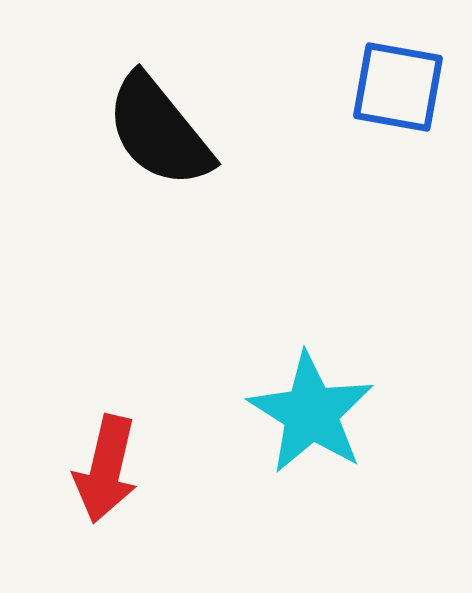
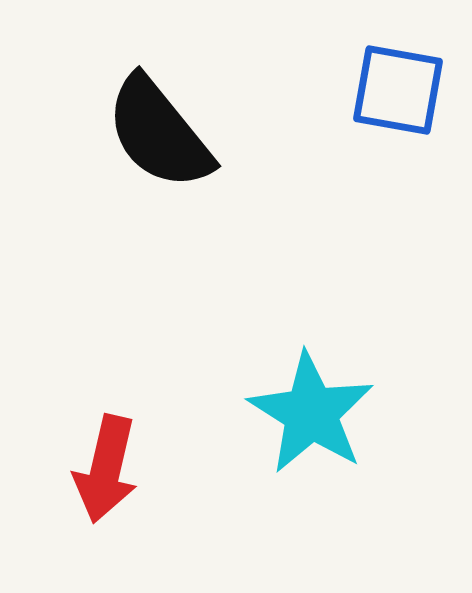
blue square: moved 3 px down
black semicircle: moved 2 px down
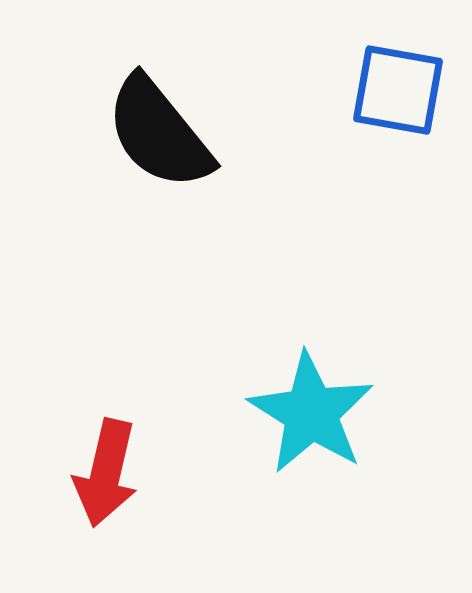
red arrow: moved 4 px down
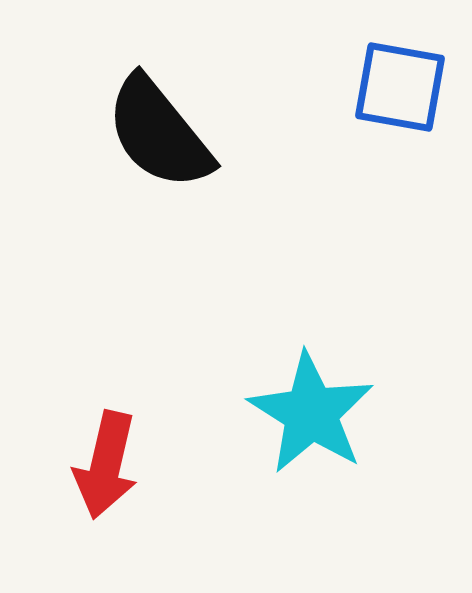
blue square: moved 2 px right, 3 px up
red arrow: moved 8 px up
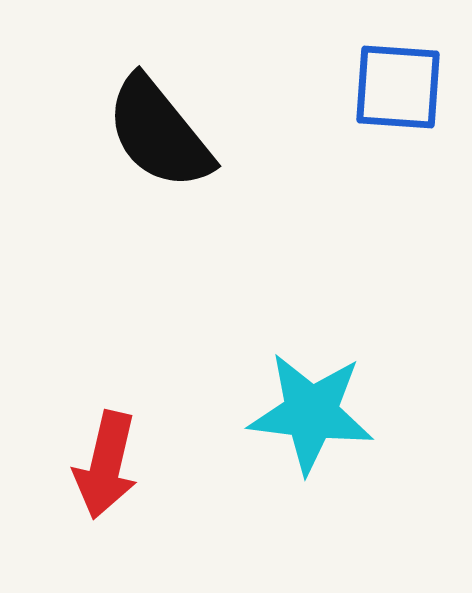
blue square: moved 2 px left; rotated 6 degrees counterclockwise
cyan star: rotated 25 degrees counterclockwise
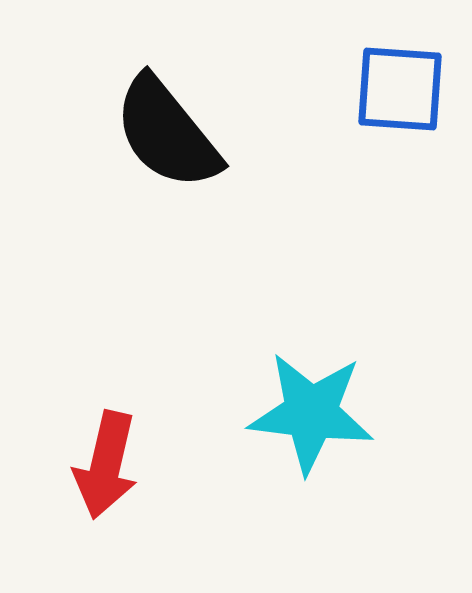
blue square: moved 2 px right, 2 px down
black semicircle: moved 8 px right
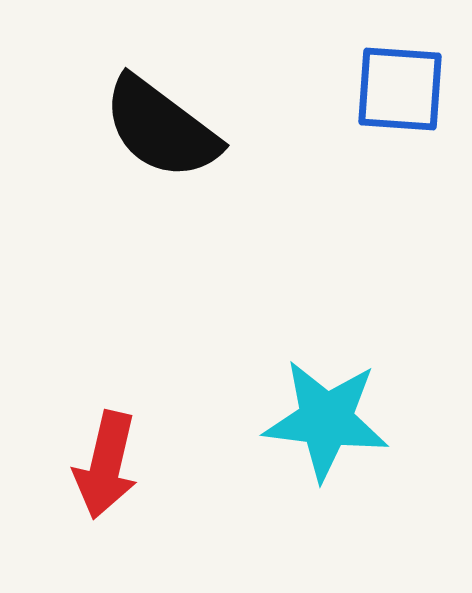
black semicircle: moved 6 px left, 5 px up; rotated 14 degrees counterclockwise
cyan star: moved 15 px right, 7 px down
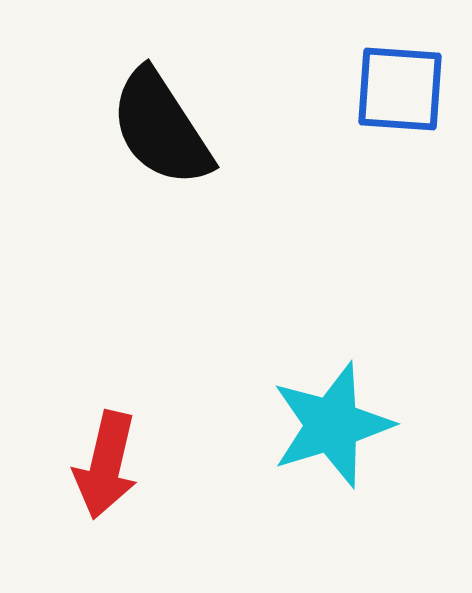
black semicircle: rotated 20 degrees clockwise
cyan star: moved 6 px right, 5 px down; rotated 24 degrees counterclockwise
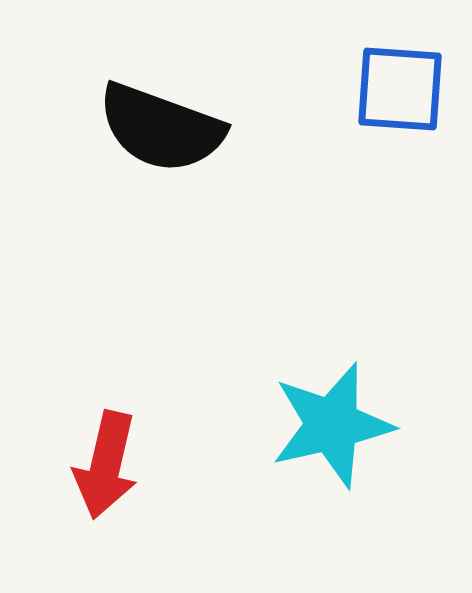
black semicircle: rotated 37 degrees counterclockwise
cyan star: rotated 4 degrees clockwise
